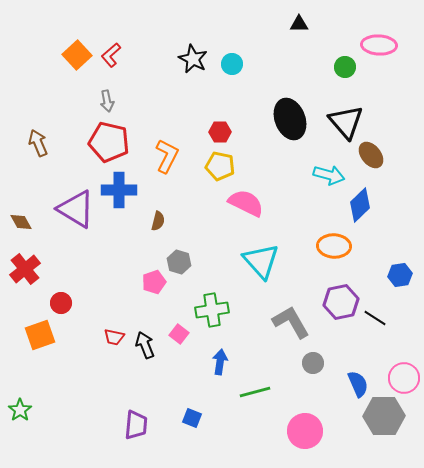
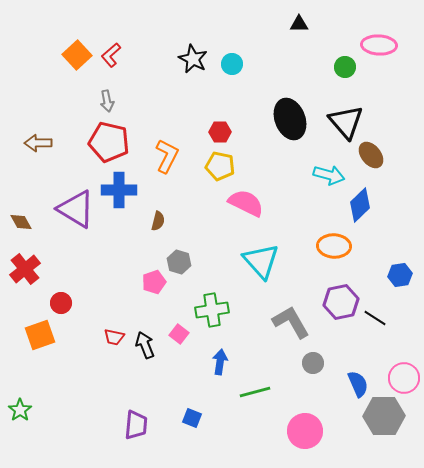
brown arrow at (38, 143): rotated 68 degrees counterclockwise
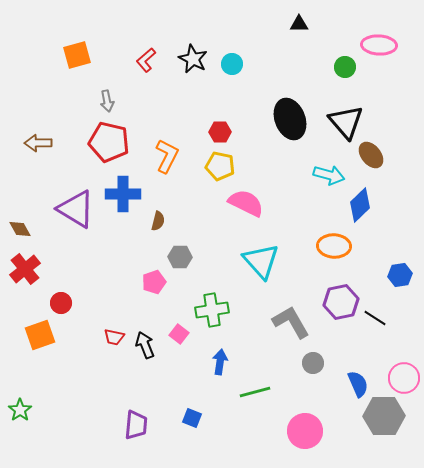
orange square at (77, 55): rotated 28 degrees clockwise
red L-shape at (111, 55): moved 35 px right, 5 px down
blue cross at (119, 190): moved 4 px right, 4 px down
brown diamond at (21, 222): moved 1 px left, 7 px down
gray hexagon at (179, 262): moved 1 px right, 5 px up; rotated 15 degrees counterclockwise
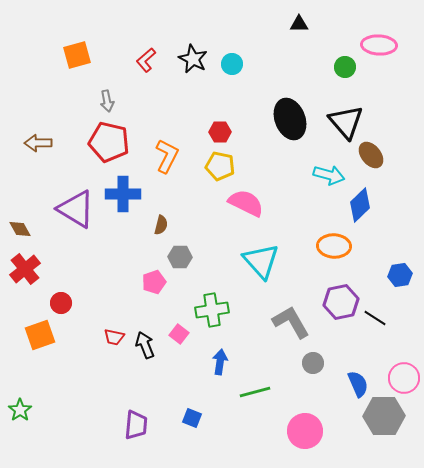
brown semicircle at (158, 221): moved 3 px right, 4 px down
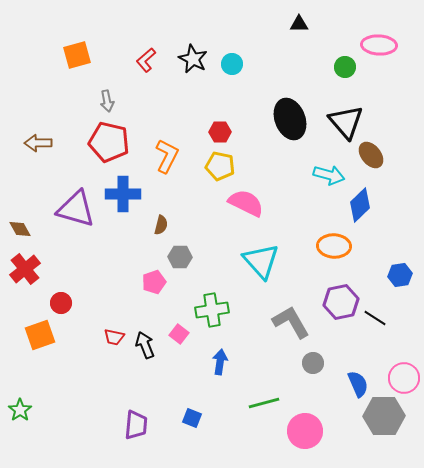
purple triangle at (76, 209): rotated 15 degrees counterclockwise
green line at (255, 392): moved 9 px right, 11 px down
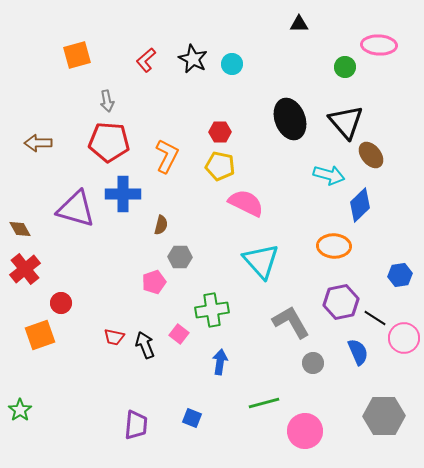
red pentagon at (109, 142): rotated 9 degrees counterclockwise
pink circle at (404, 378): moved 40 px up
blue semicircle at (358, 384): moved 32 px up
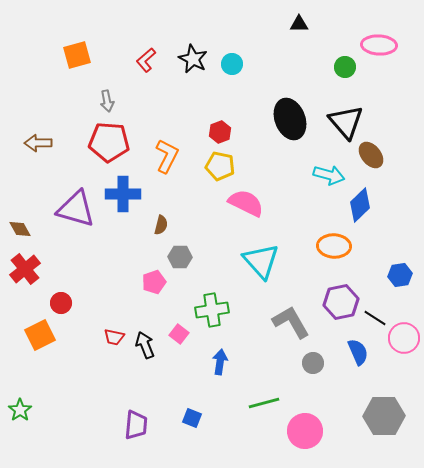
red hexagon at (220, 132): rotated 20 degrees counterclockwise
orange square at (40, 335): rotated 8 degrees counterclockwise
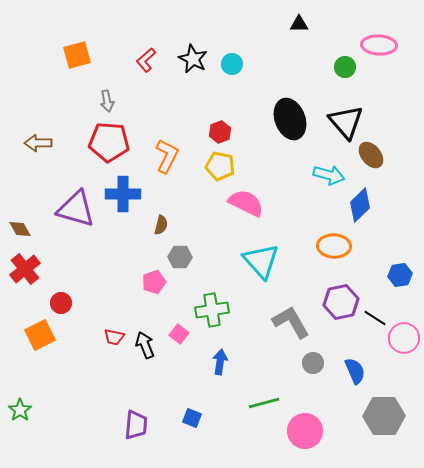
blue semicircle at (358, 352): moved 3 px left, 19 px down
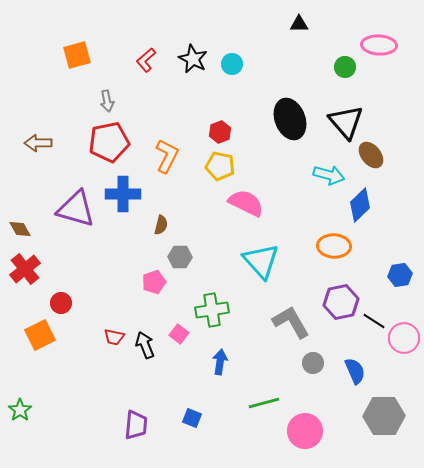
red pentagon at (109, 142): rotated 15 degrees counterclockwise
black line at (375, 318): moved 1 px left, 3 px down
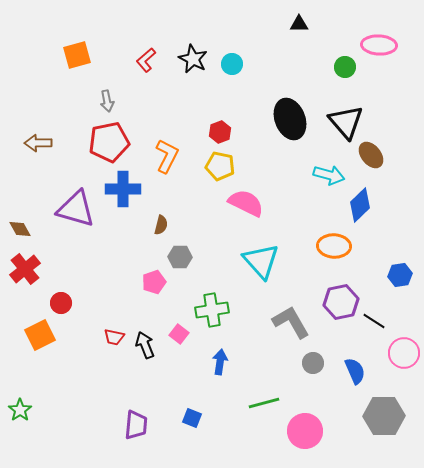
blue cross at (123, 194): moved 5 px up
pink circle at (404, 338): moved 15 px down
